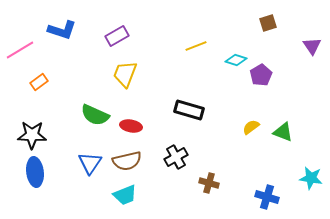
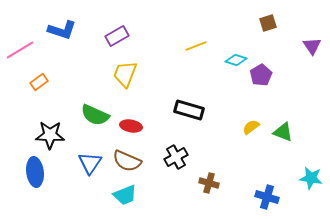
black star: moved 18 px right
brown semicircle: rotated 36 degrees clockwise
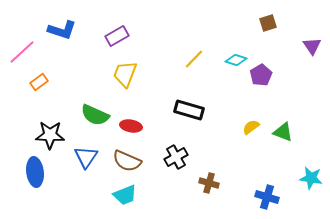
yellow line: moved 2 px left, 13 px down; rotated 25 degrees counterclockwise
pink line: moved 2 px right, 2 px down; rotated 12 degrees counterclockwise
blue triangle: moved 4 px left, 6 px up
